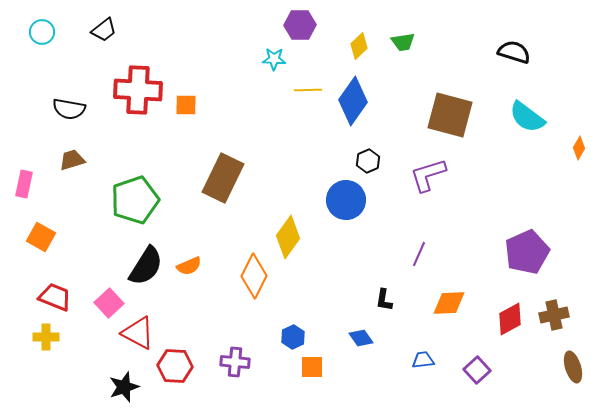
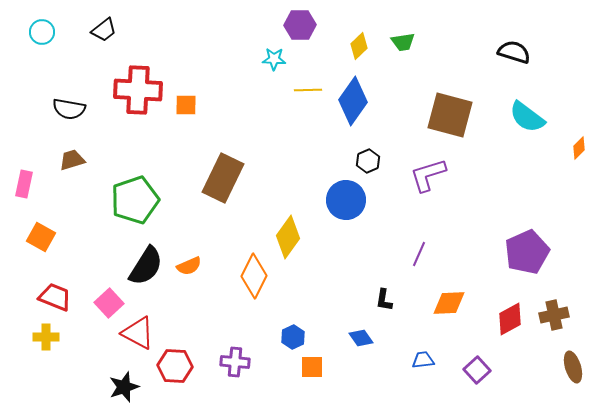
orange diamond at (579, 148): rotated 15 degrees clockwise
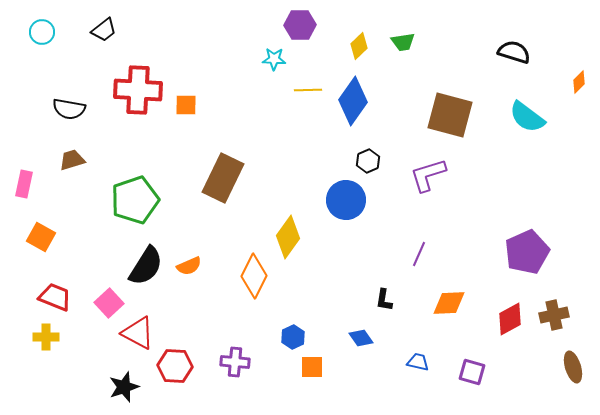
orange diamond at (579, 148): moved 66 px up
blue trapezoid at (423, 360): moved 5 px left, 2 px down; rotated 20 degrees clockwise
purple square at (477, 370): moved 5 px left, 2 px down; rotated 32 degrees counterclockwise
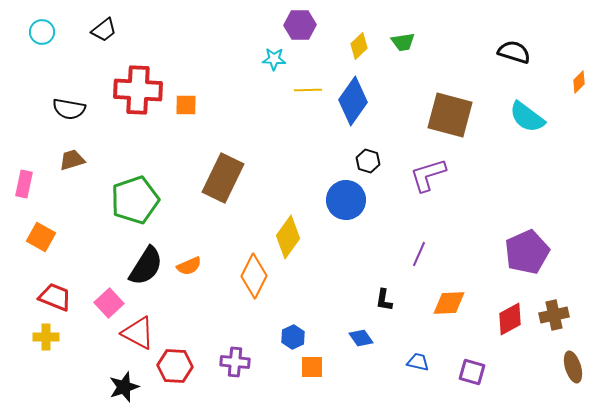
black hexagon at (368, 161): rotated 20 degrees counterclockwise
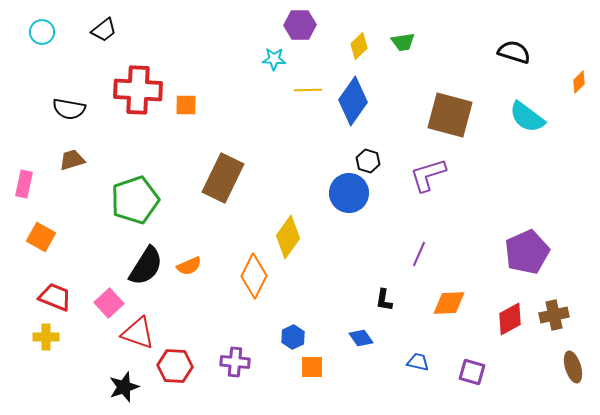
blue circle at (346, 200): moved 3 px right, 7 px up
red triangle at (138, 333): rotated 9 degrees counterclockwise
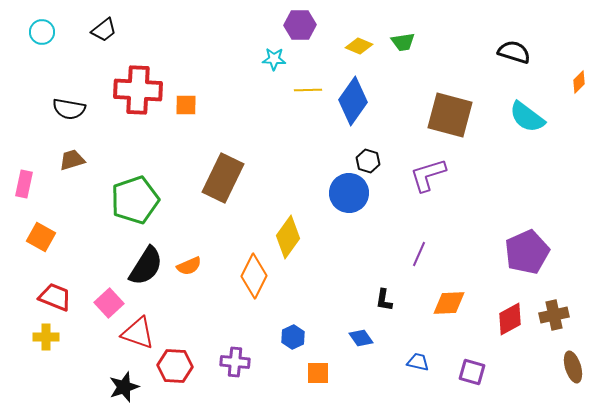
yellow diamond at (359, 46): rotated 68 degrees clockwise
orange square at (312, 367): moved 6 px right, 6 px down
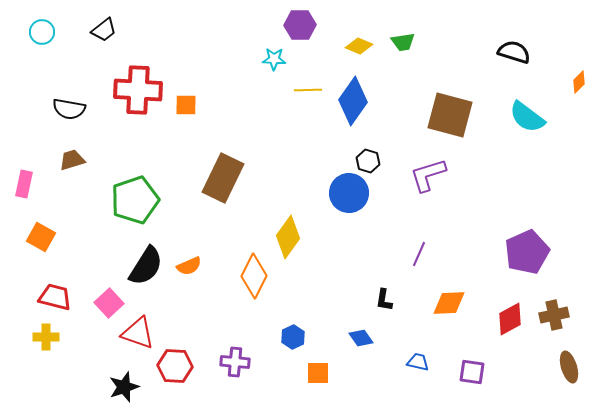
red trapezoid at (55, 297): rotated 8 degrees counterclockwise
brown ellipse at (573, 367): moved 4 px left
purple square at (472, 372): rotated 8 degrees counterclockwise
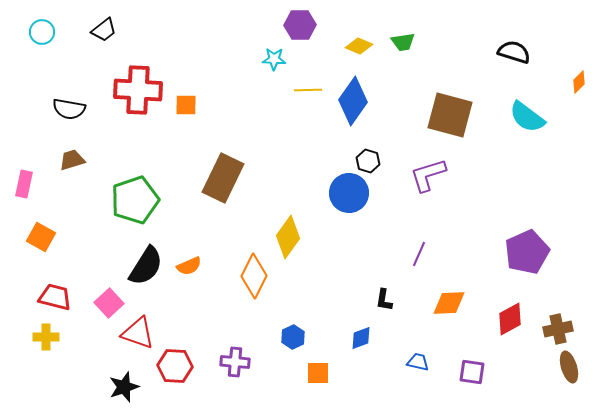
brown cross at (554, 315): moved 4 px right, 14 px down
blue diamond at (361, 338): rotated 75 degrees counterclockwise
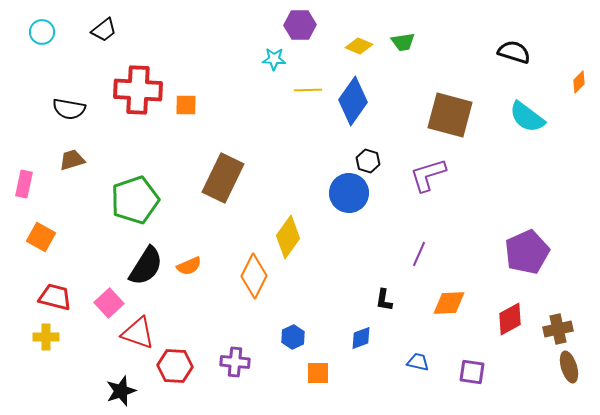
black star at (124, 387): moved 3 px left, 4 px down
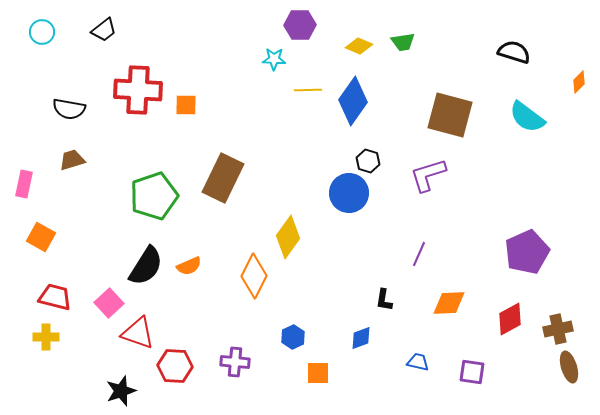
green pentagon at (135, 200): moved 19 px right, 4 px up
